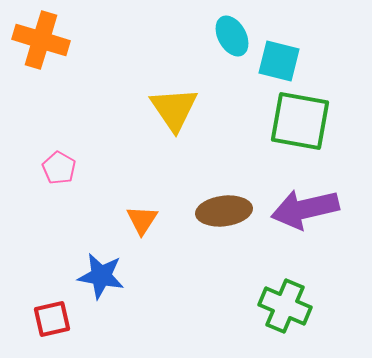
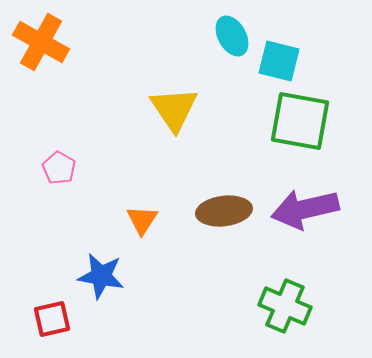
orange cross: moved 2 px down; rotated 12 degrees clockwise
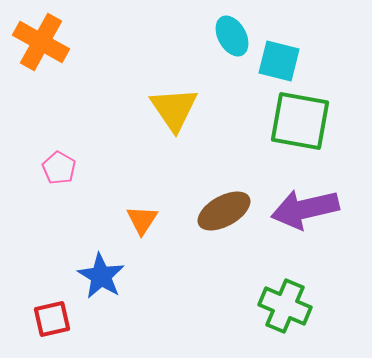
brown ellipse: rotated 22 degrees counterclockwise
blue star: rotated 21 degrees clockwise
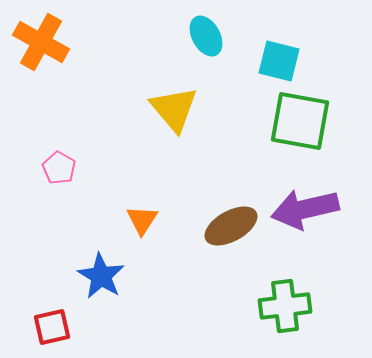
cyan ellipse: moved 26 px left
yellow triangle: rotated 6 degrees counterclockwise
brown ellipse: moved 7 px right, 15 px down
green cross: rotated 30 degrees counterclockwise
red square: moved 8 px down
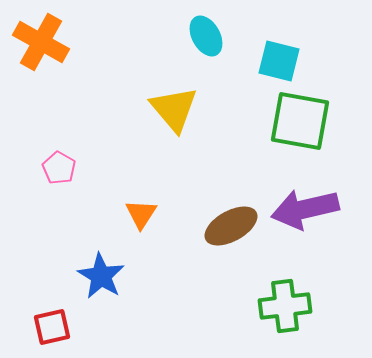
orange triangle: moved 1 px left, 6 px up
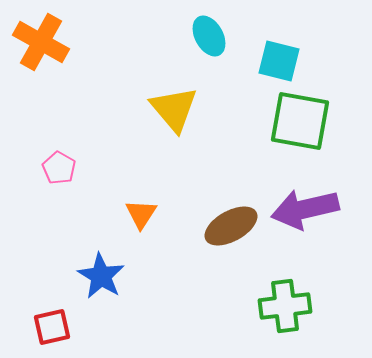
cyan ellipse: moved 3 px right
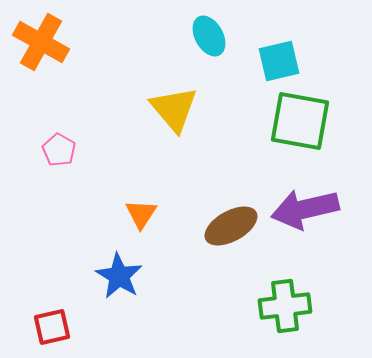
cyan square: rotated 27 degrees counterclockwise
pink pentagon: moved 18 px up
blue star: moved 18 px right
